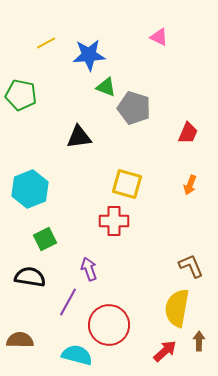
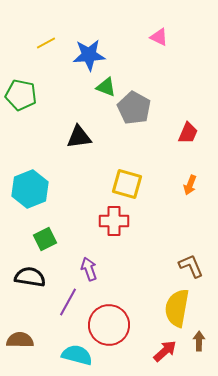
gray pentagon: rotated 12 degrees clockwise
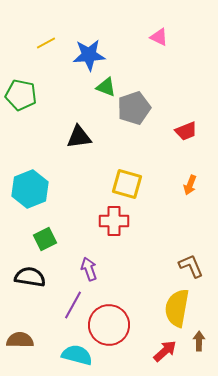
gray pentagon: rotated 24 degrees clockwise
red trapezoid: moved 2 px left, 2 px up; rotated 45 degrees clockwise
purple line: moved 5 px right, 3 px down
